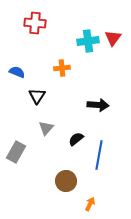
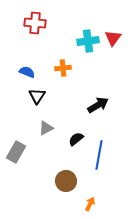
orange cross: moved 1 px right
blue semicircle: moved 10 px right
black arrow: rotated 35 degrees counterclockwise
gray triangle: rotated 21 degrees clockwise
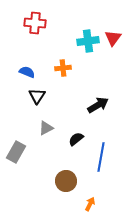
blue line: moved 2 px right, 2 px down
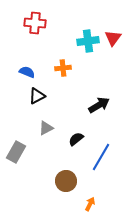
black triangle: rotated 30 degrees clockwise
black arrow: moved 1 px right
blue line: rotated 20 degrees clockwise
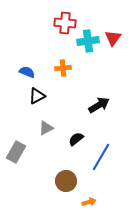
red cross: moved 30 px right
orange arrow: moved 1 px left, 2 px up; rotated 48 degrees clockwise
